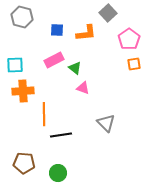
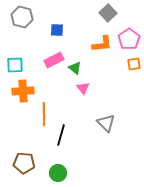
orange L-shape: moved 16 px right, 11 px down
pink triangle: rotated 32 degrees clockwise
black line: rotated 65 degrees counterclockwise
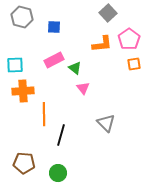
blue square: moved 3 px left, 3 px up
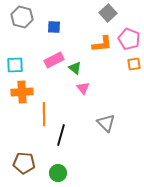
pink pentagon: rotated 15 degrees counterclockwise
orange cross: moved 1 px left, 1 px down
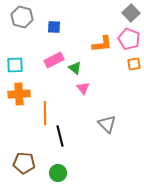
gray square: moved 23 px right
orange cross: moved 3 px left, 2 px down
orange line: moved 1 px right, 1 px up
gray triangle: moved 1 px right, 1 px down
black line: moved 1 px left, 1 px down; rotated 30 degrees counterclockwise
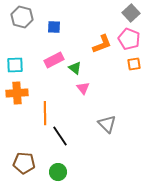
orange L-shape: rotated 15 degrees counterclockwise
orange cross: moved 2 px left, 1 px up
black line: rotated 20 degrees counterclockwise
green circle: moved 1 px up
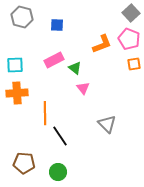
blue square: moved 3 px right, 2 px up
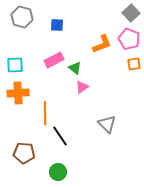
pink triangle: moved 1 px left, 1 px up; rotated 32 degrees clockwise
orange cross: moved 1 px right
brown pentagon: moved 10 px up
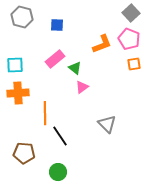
pink rectangle: moved 1 px right, 1 px up; rotated 12 degrees counterclockwise
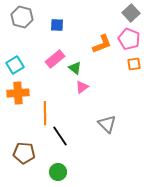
cyan square: rotated 30 degrees counterclockwise
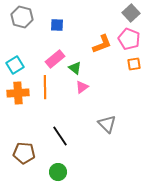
orange line: moved 26 px up
